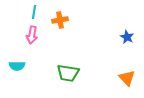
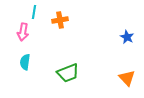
pink arrow: moved 9 px left, 3 px up
cyan semicircle: moved 8 px right, 4 px up; rotated 98 degrees clockwise
green trapezoid: rotated 30 degrees counterclockwise
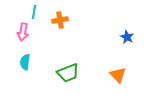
orange triangle: moved 9 px left, 3 px up
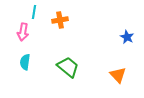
green trapezoid: moved 6 px up; rotated 120 degrees counterclockwise
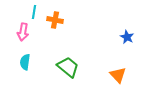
orange cross: moved 5 px left; rotated 21 degrees clockwise
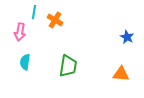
orange cross: rotated 21 degrees clockwise
pink arrow: moved 3 px left
green trapezoid: moved 1 px up; rotated 60 degrees clockwise
orange triangle: moved 3 px right, 1 px up; rotated 42 degrees counterclockwise
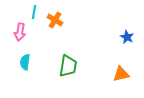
orange triangle: rotated 18 degrees counterclockwise
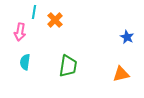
orange cross: rotated 14 degrees clockwise
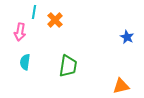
orange triangle: moved 12 px down
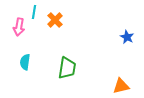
pink arrow: moved 1 px left, 5 px up
green trapezoid: moved 1 px left, 2 px down
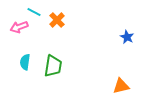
cyan line: rotated 72 degrees counterclockwise
orange cross: moved 2 px right
pink arrow: rotated 60 degrees clockwise
green trapezoid: moved 14 px left, 2 px up
